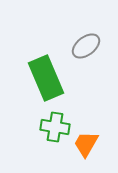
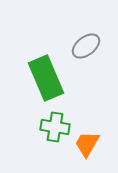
orange trapezoid: moved 1 px right
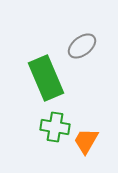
gray ellipse: moved 4 px left
orange trapezoid: moved 1 px left, 3 px up
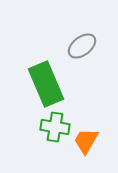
green rectangle: moved 6 px down
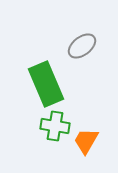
green cross: moved 1 px up
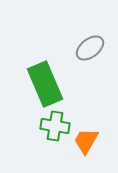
gray ellipse: moved 8 px right, 2 px down
green rectangle: moved 1 px left
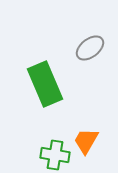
green cross: moved 29 px down
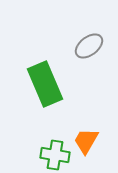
gray ellipse: moved 1 px left, 2 px up
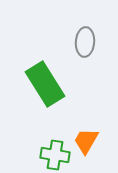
gray ellipse: moved 4 px left, 4 px up; rotated 48 degrees counterclockwise
green rectangle: rotated 9 degrees counterclockwise
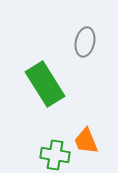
gray ellipse: rotated 8 degrees clockwise
orange trapezoid: rotated 52 degrees counterclockwise
